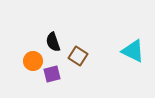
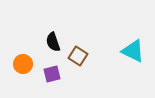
orange circle: moved 10 px left, 3 px down
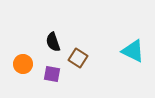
brown square: moved 2 px down
purple square: rotated 24 degrees clockwise
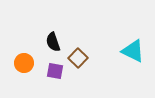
brown square: rotated 12 degrees clockwise
orange circle: moved 1 px right, 1 px up
purple square: moved 3 px right, 3 px up
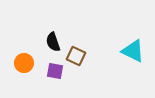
brown square: moved 2 px left, 2 px up; rotated 18 degrees counterclockwise
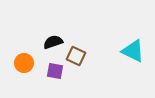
black semicircle: rotated 90 degrees clockwise
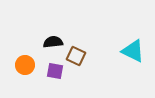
black semicircle: rotated 12 degrees clockwise
orange circle: moved 1 px right, 2 px down
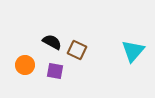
black semicircle: moved 1 px left; rotated 36 degrees clockwise
cyan triangle: rotated 45 degrees clockwise
brown square: moved 1 px right, 6 px up
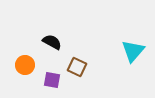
brown square: moved 17 px down
purple square: moved 3 px left, 9 px down
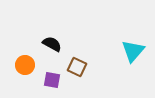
black semicircle: moved 2 px down
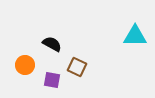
cyan triangle: moved 2 px right, 15 px up; rotated 50 degrees clockwise
